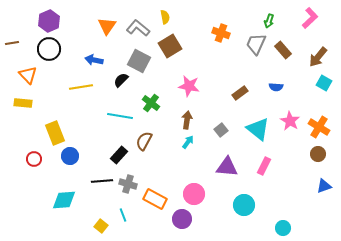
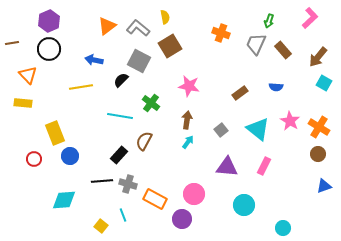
orange triangle at (107, 26): rotated 18 degrees clockwise
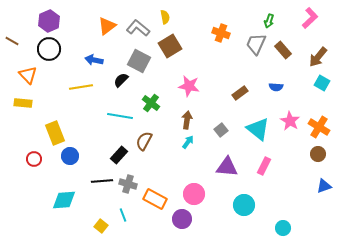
brown line at (12, 43): moved 2 px up; rotated 40 degrees clockwise
cyan square at (324, 83): moved 2 px left
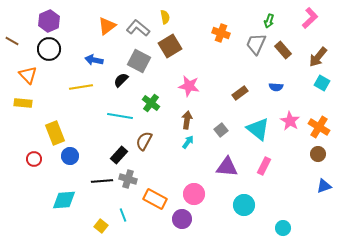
gray cross at (128, 184): moved 5 px up
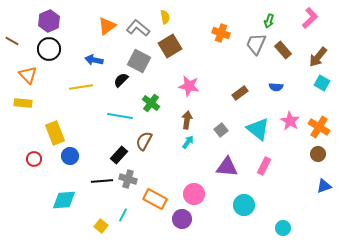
cyan line at (123, 215): rotated 48 degrees clockwise
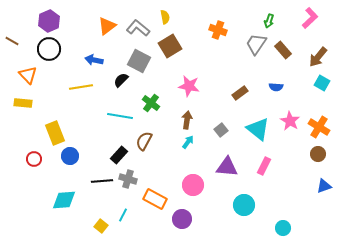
orange cross at (221, 33): moved 3 px left, 3 px up
gray trapezoid at (256, 44): rotated 10 degrees clockwise
pink circle at (194, 194): moved 1 px left, 9 px up
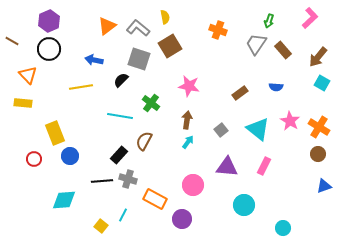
gray square at (139, 61): moved 2 px up; rotated 10 degrees counterclockwise
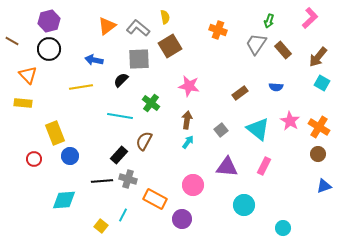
purple hexagon at (49, 21): rotated 10 degrees clockwise
gray square at (139, 59): rotated 20 degrees counterclockwise
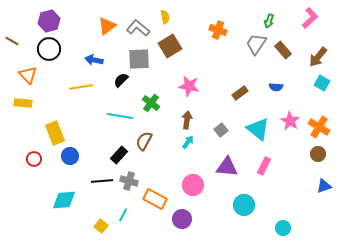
gray cross at (128, 179): moved 1 px right, 2 px down
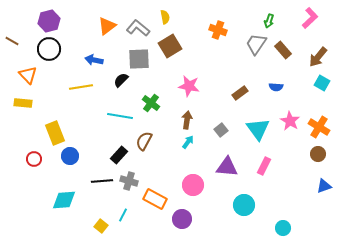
cyan triangle at (258, 129): rotated 15 degrees clockwise
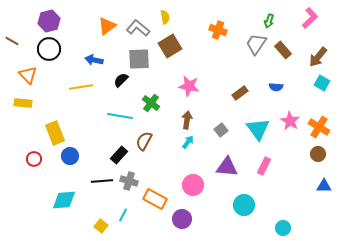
blue triangle at (324, 186): rotated 21 degrees clockwise
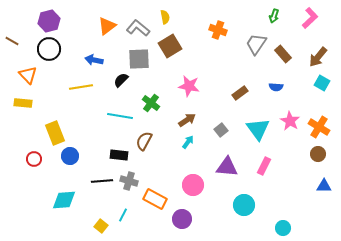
green arrow at (269, 21): moved 5 px right, 5 px up
brown rectangle at (283, 50): moved 4 px down
brown arrow at (187, 120): rotated 48 degrees clockwise
black rectangle at (119, 155): rotated 54 degrees clockwise
